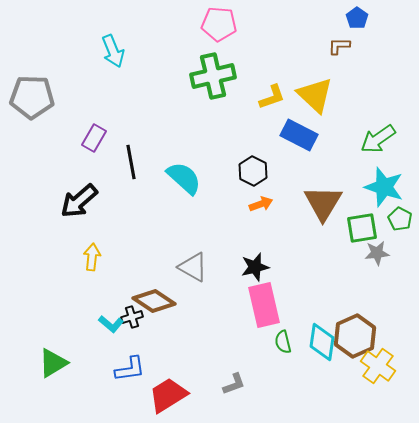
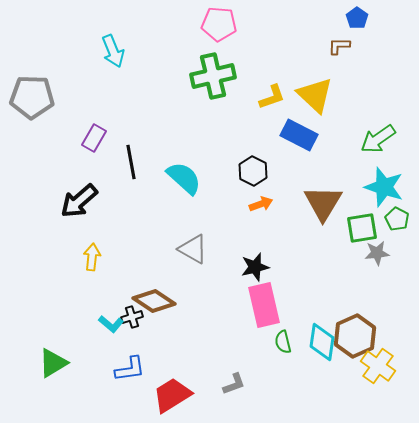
green pentagon: moved 3 px left
gray triangle: moved 18 px up
red trapezoid: moved 4 px right
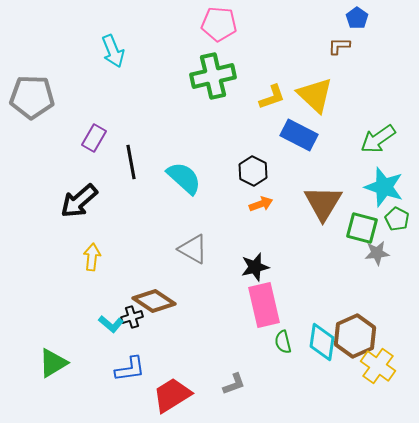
green square: rotated 24 degrees clockwise
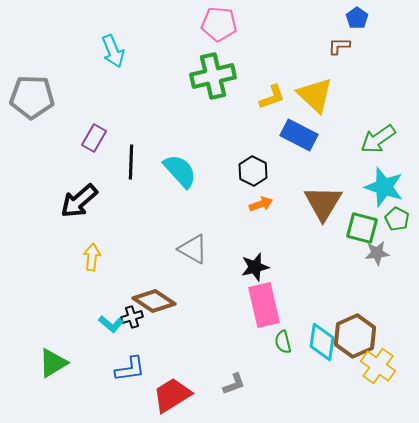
black line: rotated 12 degrees clockwise
cyan semicircle: moved 4 px left, 7 px up; rotated 6 degrees clockwise
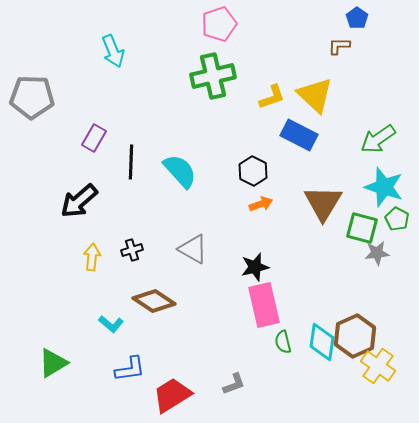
pink pentagon: rotated 24 degrees counterclockwise
black cross: moved 67 px up
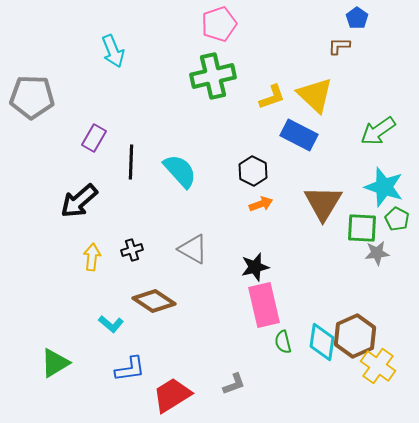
green arrow: moved 8 px up
green square: rotated 12 degrees counterclockwise
green triangle: moved 2 px right
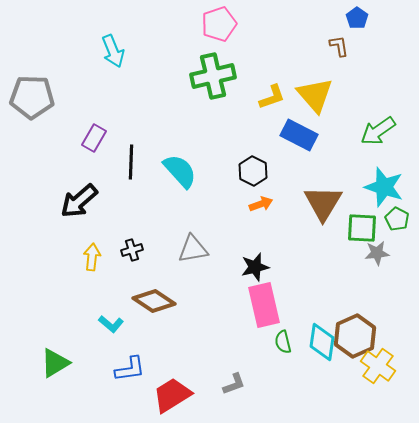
brown L-shape: rotated 80 degrees clockwise
yellow triangle: rotated 6 degrees clockwise
gray triangle: rotated 40 degrees counterclockwise
